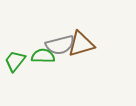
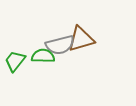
brown triangle: moved 5 px up
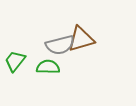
green semicircle: moved 5 px right, 11 px down
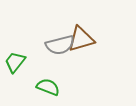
green trapezoid: moved 1 px down
green semicircle: moved 20 px down; rotated 20 degrees clockwise
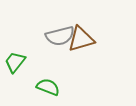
gray semicircle: moved 9 px up
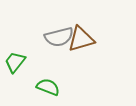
gray semicircle: moved 1 px left, 1 px down
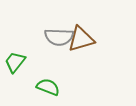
gray semicircle: rotated 16 degrees clockwise
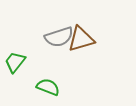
gray semicircle: rotated 20 degrees counterclockwise
